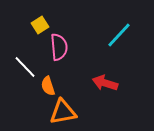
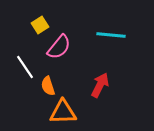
cyan line: moved 8 px left; rotated 52 degrees clockwise
pink semicircle: rotated 44 degrees clockwise
white line: rotated 10 degrees clockwise
red arrow: moved 5 px left, 2 px down; rotated 100 degrees clockwise
orange triangle: rotated 8 degrees clockwise
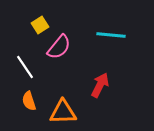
orange semicircle: moved 19 px left, 15 px down
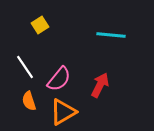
pink semicircle: moved 32 px down
orange triangle: rotated 28 degrees counterclockwise
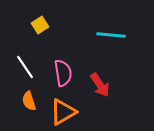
pink semicircle: moved 4 px right, 6 px up; rotated 48 degrees counterclockwise
red arrow: rotated 120 degrees clockwise
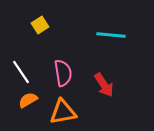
white line: moved 4 px left, 5 px down
red arrow: moved 4 px right
orange semicircle: moved 1 px left, 1 px up; rotated 78 degrees clockwise
orange triangle: rotated 20 degrees clockwise
